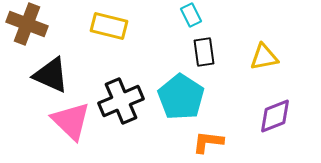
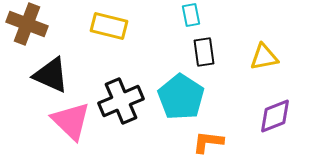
cyan rectangle: rotated 15 degrees clockwise
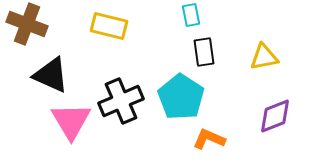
pink triangle: rotated 15 degrees clockwise
orange L-shape: moved 1 px right, 3 px up; rotated 16 degrees clockwise
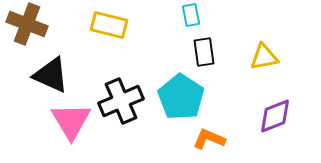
yellow rectangle: moved 1 px up
